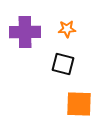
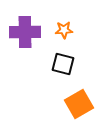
orange star: moved 3 px left, 1 px down
orange square: rotated 32 degrees counterclockwise
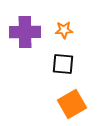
black square: rotated 10 degrees counterclockwise
orange square: moved 7 px left
